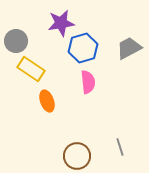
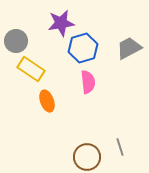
brown circle: moved 10 px right, 1 px down
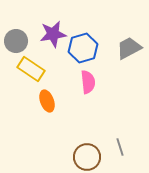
purple star: moved 8 px left, 11 px down
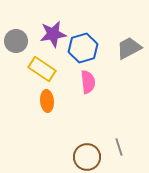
yellow rectangle: moved 11 px right
orange ellipse: rotated 15 degrees clockwise
gray line: moved 1 px left
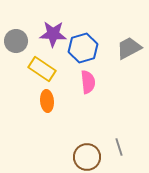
purple star: rotated 12 degrees clockwise
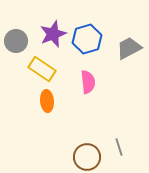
purple star: rotated 24 degrees counterclockwise
blue hexagon: moved 4 px right, 9 px up
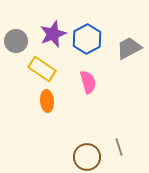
blue hexagon: rotated 12 degrees counterclockwise
pink semicircle: rotated 10 degrees counterclockwise
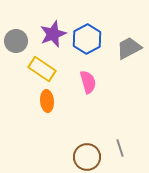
gray line: moved 1 px right, 1 px down
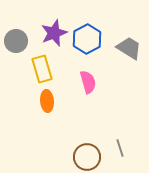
purple star: moved 1 px right, 1 px up
gray trapezoid: rotated 60 degrees clockwise
yellow rectangle: rotated 40 degrees clockwise
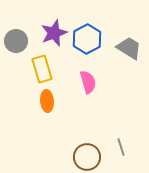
gray line: moved 1 px right, 1 px up
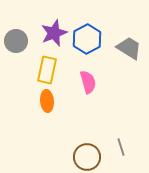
yellow rectangle: moved 5 px right, 1 px down; rotated 28 degrees clockwise
